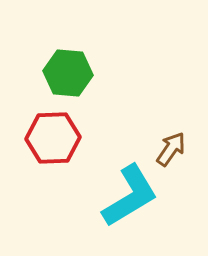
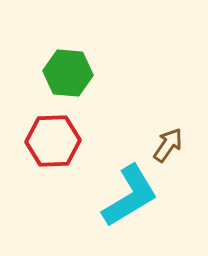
red hexagon: moved 3 px down
brown arrow: moved 3 px left, 4 px up
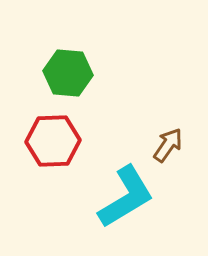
cyan L-shape: moved 4 px left, 1 px down
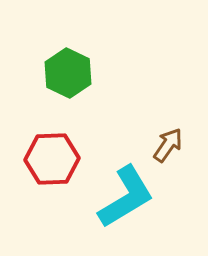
green hexagon: rotated 21 degrees clockwise
red hexagon: moved 1 px left, 18 px down
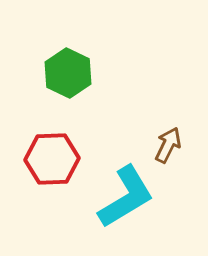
brown arrow: rotated 9 degrees counterclockwise
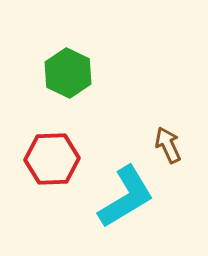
brown arrow: rotated 51 degrees counterclockwise
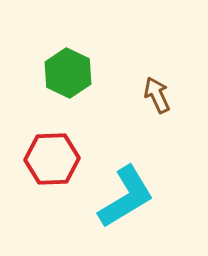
brown arrow: moved 11 px left, 50 px up
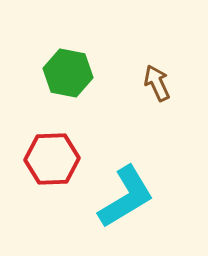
green hexagon: rotated 15 degrees counterclockwise
brown arrow: moved 12 px up
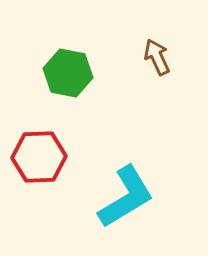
brown arrow: moved 26 px up
red hexagon: moved 13 px left, 2 px up
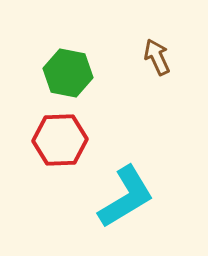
red hexagon: moved 21 px right, 17 px up
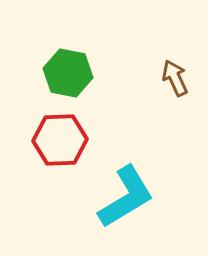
brown arrow: moved 18 px right, 21 px down
